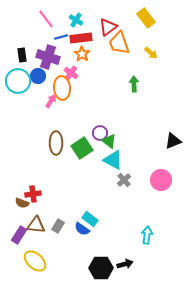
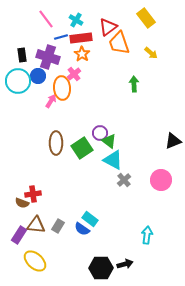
pink cross: moved 3 px right, 1 px down; rotated 16 degrees clockwise
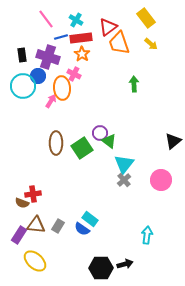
yellow arrow: moved 9 px up
pink cross: rotated 24 degrees counterclockwise
cyan circle: moved 5 px right, 5 px down
black triangle: rotated 18 degrees counterclockwise
cyan triangle: moved 11 px right, 4 px down; rotated 40 degrees clockwise
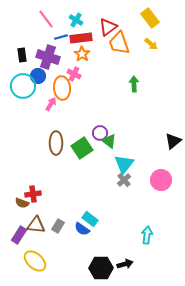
yellow rectangle: moved 4 px right
pink arrow: moved 3 px down
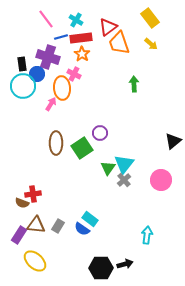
black rectangle: moved 9 px down
blue circle: moved 1 px left, 2 px up
green triangle: moved 1 px left, 27 px down; rotated 28 degrees clockwise
